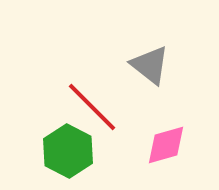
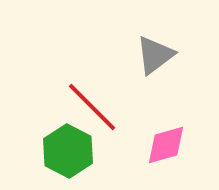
gray triangle: moved 5 px right, 10 px up; rotated 45 degrees clockwise
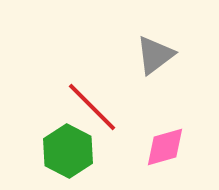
pink diamond: moved 1 px left, 2 px down
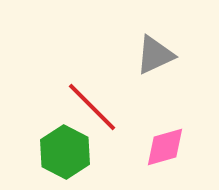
gray triangle: rotated 12 degrees clockwise
green hexagon: moved 3 px left, 1 px down
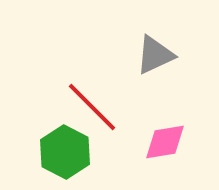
pink diamond: moved 5 px up; rotated 6 degrees clockwise
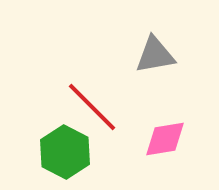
gray triangle: rotated 15 degrees clockwise
pink diamond: moved 3 px up
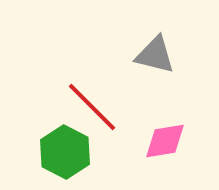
gray triangle: rotated 24 degrees clockwise
pink diamond: moved 2 px down
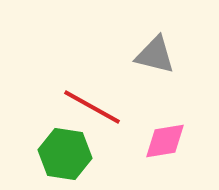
red line: rotated 16 degrees counterclockwise
green hexagon: moved 2 px down; rotated 18 degrees counterclockwise
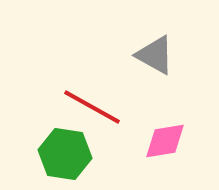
gray triangle: rotated 15 degrees clockwise
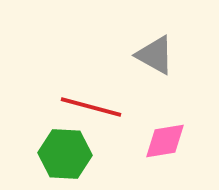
red line: moved 1 px left; rotated 14 degrees counterclockwise
green hexagon: rotated 6 degrees counterclockwise
